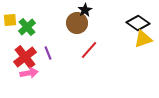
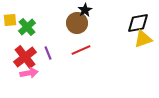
black diamond: rotated 45 degrees counterclockwise
red line: moved 8 px left; rotated 24 degrees clockwise
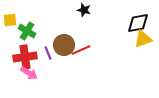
black star: moved 1 px left; rotated 24 degrees counterclockwise
brown circle: moved 13 px left, 22 px down
green cross: moved 4 px down; rotated 18 degrees counterclockwise
red cross: rotated 30 degrees clockwise
pink arrow: rotated 42 degrees clockwise
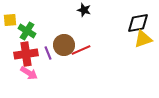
red cross: moved 1 px right, 3 px up
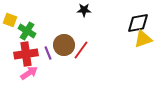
black star: rotated 16 degrees counterclockwise
yellow square: rotated 24 degrees clockwise
red line: rotated 30 degrees counterclockwise
pink arrow: rotated 66 degrees counterclockwise
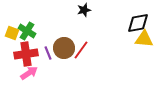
black star: rotated 16 degrees counterclockwise
yellow square: moved 2 px right, 13 px down
yellow triangle: moved 1 px right; rotated 24 degrees clockwise
brown circle: moved 3 px down
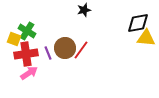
yellow square: moved 2 px right, 6 px down
yellow triangle: moved 2 px right, 1 px up
brown circle: moved 1 px right
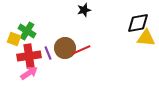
red line: rotated 30 degrees clockwise
red cross: moved 3 px right, 2 px down
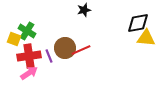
purple line: moved 1 px right, 3 px down
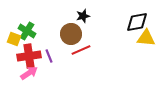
black star: moved 1 px left, 6 px down
black diamond: moved 1 px left, 1 px up
brown circle: moved 6 px right, 14 px up
